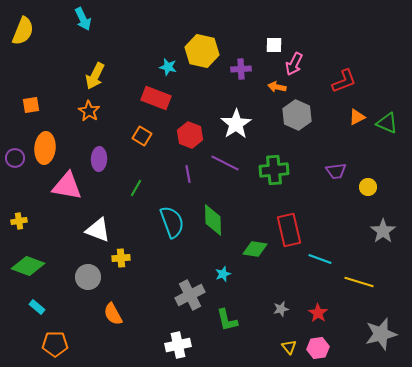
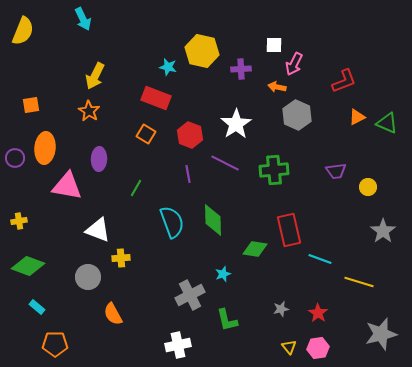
orange square at (142, 136): moved 4 px right, 2 px up
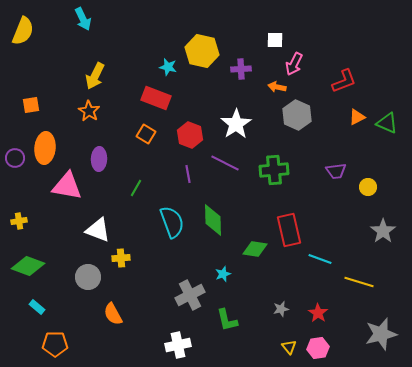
white square at (274, 45): moved 1 px right, 5 px up
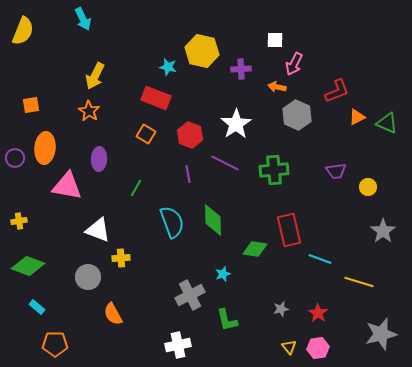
red L-shape at (344, 81): moved 7 px left, 10 px down
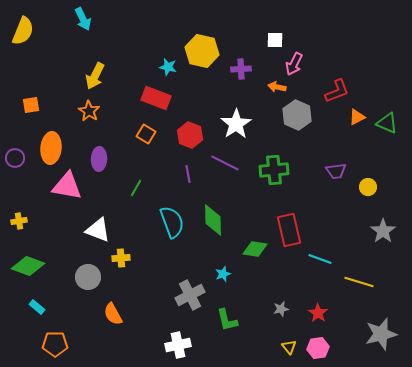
orange ellipse at (45, 148): moved 6 px right
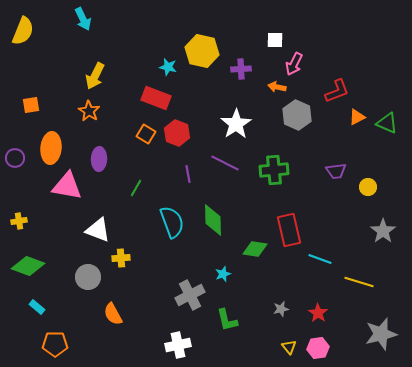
red hexagon at (190, 135): moved 13 px left, 2 px up
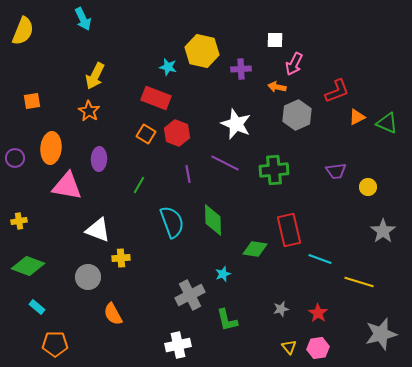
orange square at (31, 105): moved 1 px right, 4 px up
gray hexagon at (297, 115): rotated 12 degrees clockwise
white star at (236, 124): rotated 16 degrees counterclockwise
green line at (136, 188): moved 3 px right, 3 px up
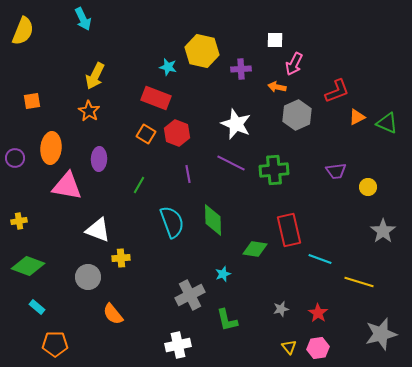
purple line at (225, 163): moved 6 px right
orange semicircle at (113, 314): rotated 10 degrees counterclockwise
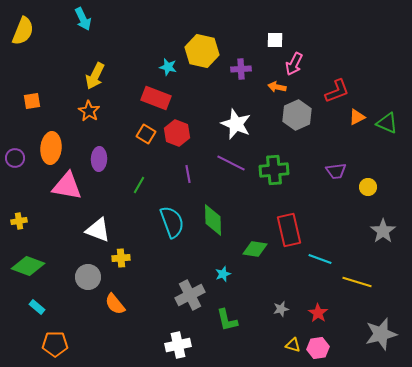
yellow line at (359, 282): moved 2 px left
orange semicircle at (113, 314): moved 2 px right, 10 px up
yellow triangle at (289, 347): moved 4 px right, 2 px up; rotated 35 degrees counterclockwise
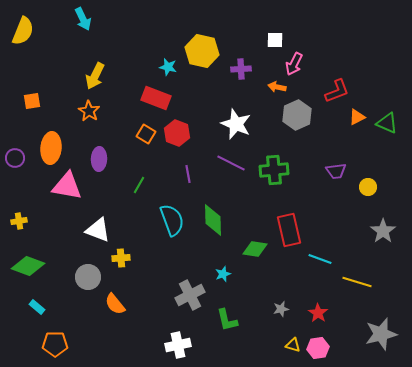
cyan semicircle at (172, 222): moved 2 px up
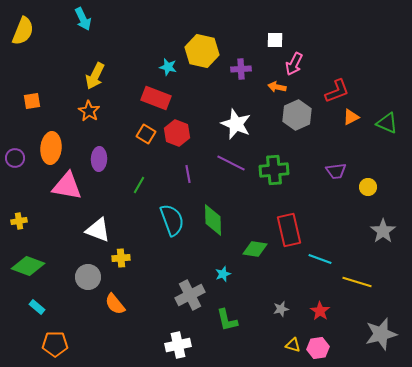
orange triangle at (357, 117): moved 6 px left
red star at (318, 313): moved 2 px right, 2 px up
